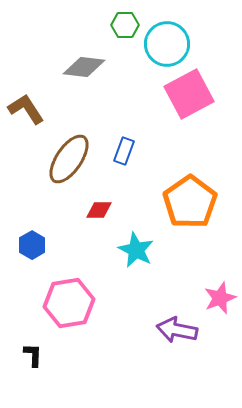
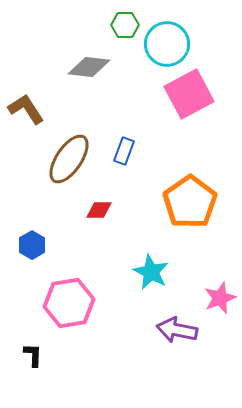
gray diamond: moved 5 px right
cyan star: moved 15 px right, 22 px down
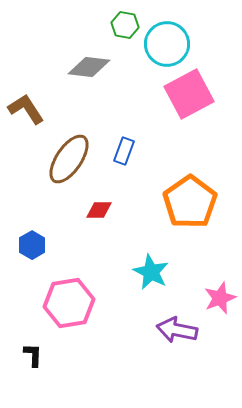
green hexagon: rotated 12 degrees clockwise
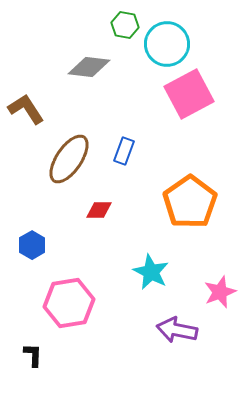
pink star: moved 6 px up
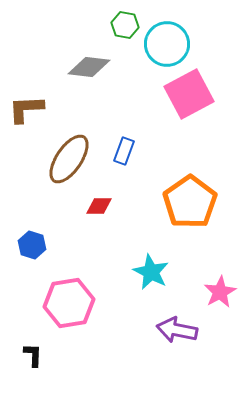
brown L-shape: rotated 60 degrees counterclockwise
red diamond: moved 4 px up
blue hexagon: rotated 12 degrees counterclockwise
pink star: rotated 8 degrees counterclockwise
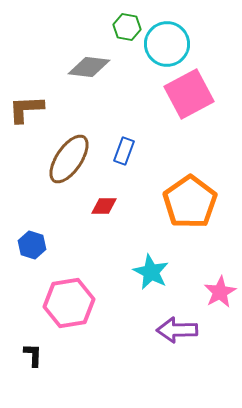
green hexagon: moved 2 px right, 2 px down
red diamond: moved 5 px right
purple arrow: rotated 12 degrees counterclockwise
